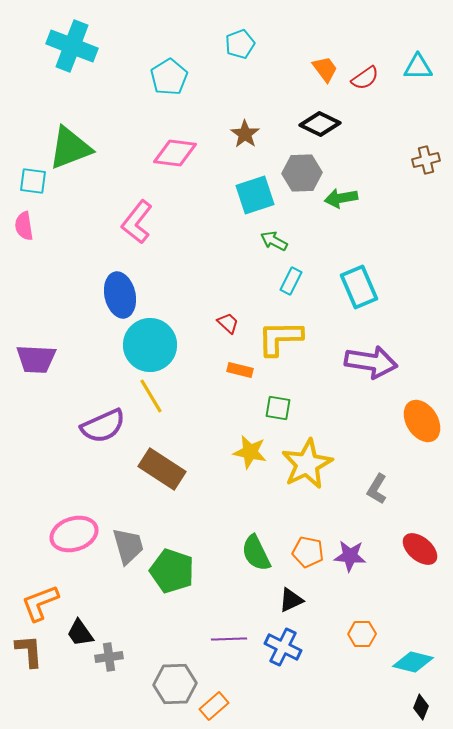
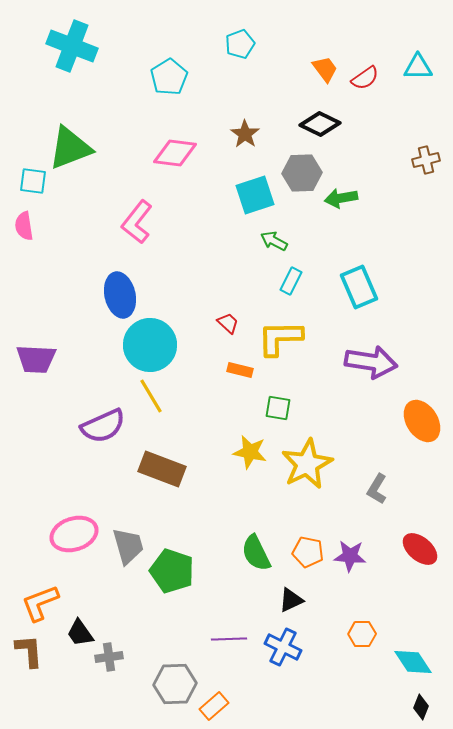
brown rectangle at (162, 469): rotated 12 degrees counterclockwise
cyan diamond at (413, 662): rotated 42 degrees clockwise
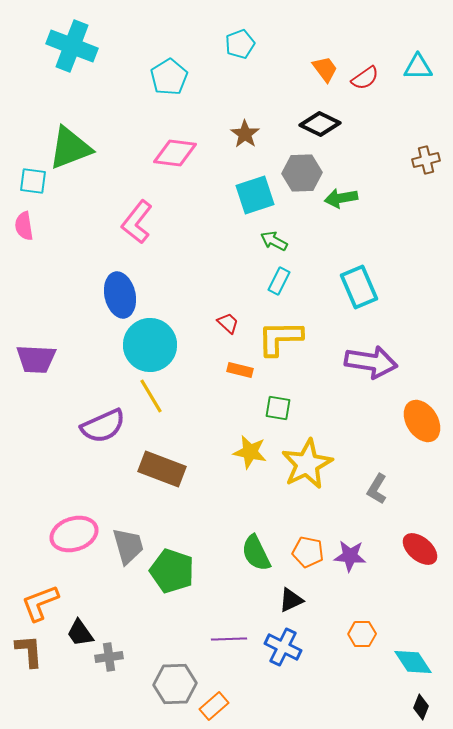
cyan rectangle at (291, 281): moved 12 px left
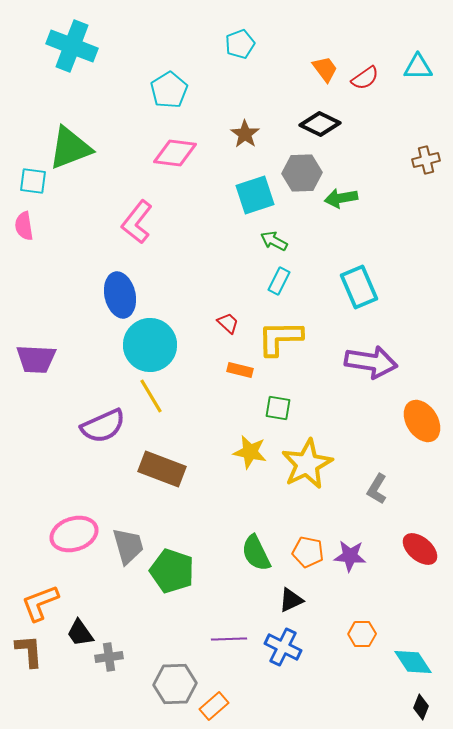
cyan pentagon at (169, 77): moved 13 px down
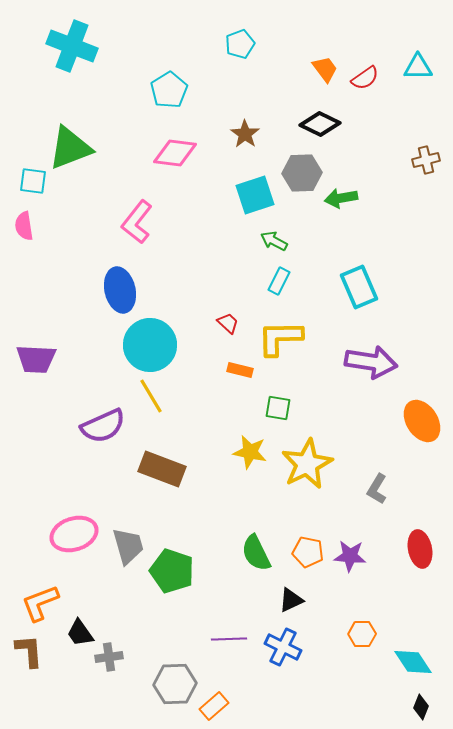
blue ellipse at (120, 295): moved 5 px up
red ellipse at (420, 549): rotated 39 degrees clockwise
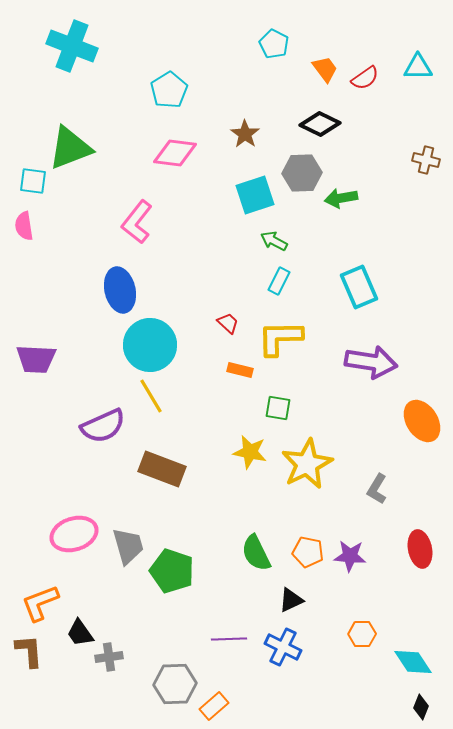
cyan pentagon at (240, 44): moved 34 px right; rotated 24 degrees counterclockwise
brown cross at (426, 160): rotated 28 degrees clockwise
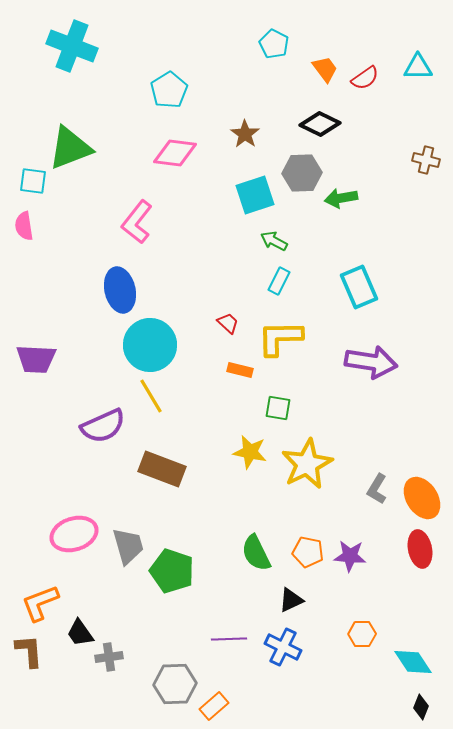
orange ellipse at (422, 421): moved 77 px down
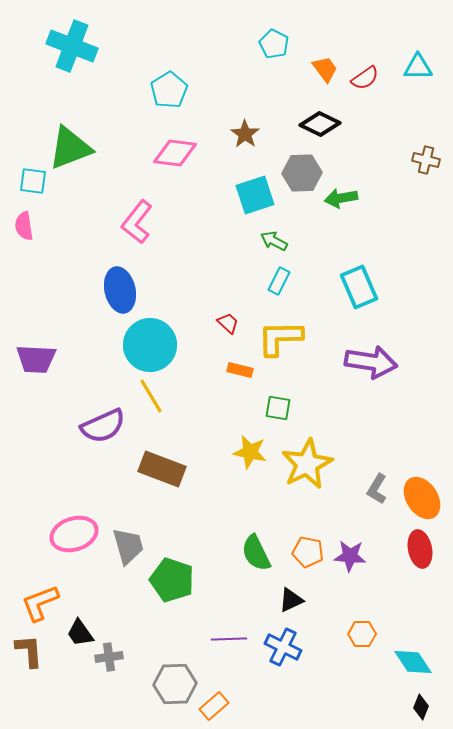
green pentagon at (172, 571): moved 9 px down
